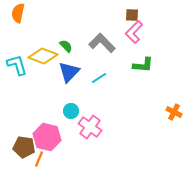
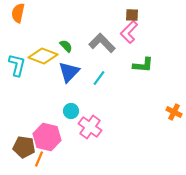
pink L-shape: moved 5 px left
cyan L-shape: rotated 30 degrees clockwise
cyan line: rotated 21 degrees counterclockwise
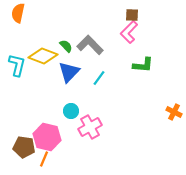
gray L-shape: moved 12 px left, 2 px down
pink cross: rotated 25 degrees clockwise
orange line: moved 5 px right
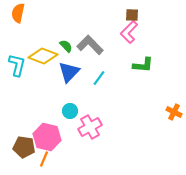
cyan circle: moved 1 px left
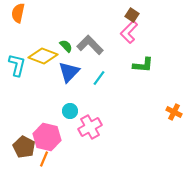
brown square: rotated 32 degrees clockwise
brown pentagon: rotated 20 degrees clockwise
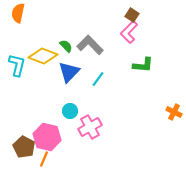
cyan line: moved 1 px left, 1 px down
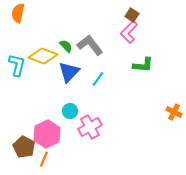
gray L-shape: rotated 8 degrees clockwise
pink hexagon: moved 3 px up; rotated 20 degrees clockwise
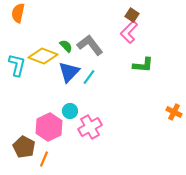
cyan line: moved 9 px left, 2 px up
pink hexagon: moved 2 px right, 7 px up
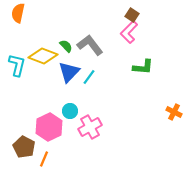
green L-shape: moved 2 px down
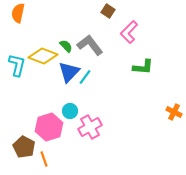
brown square: moved 24 px left, 4 px up
cyan line: moved 4 px left
pink hexagon: rotated 8 degrees clockwise
orange line: rotated 42 degrees counterclockwise
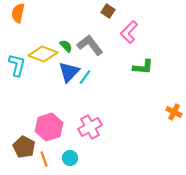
yellow diamond: moved 2 px up
cyan circle: moved 47 px down
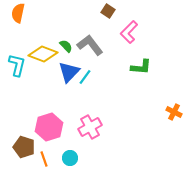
green L-shape: moved 2 px left
brown pentagon: rotated 10 degrees counterclockwise
